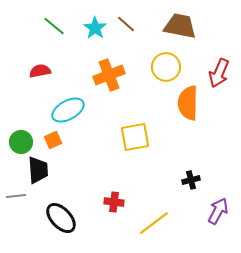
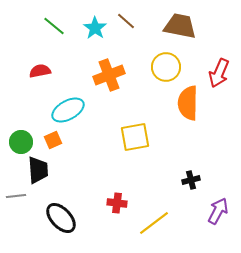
brown line: moved 3 px up
red cross: moved 3 px right, 1 px down
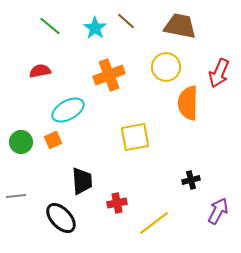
green line: moved 4 px left
black trapezoid: moved 44 px right, 11 px down
red cross: rotated 18 degrees counterclockwise
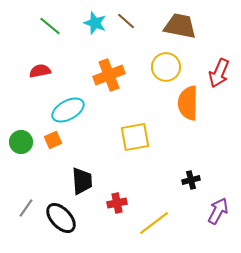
cyan star: moved 5 px up; rotated 15 degrees counterclockwise
gray line: moved 10 px right, 12 px down; rotated 48 degrees counterclockwise
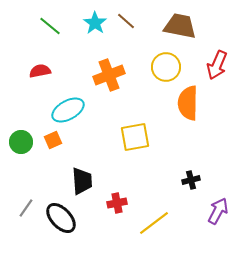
cyan star: rotated 15 degrees clockwise
red arrow: moved 2 px left, 8 px up
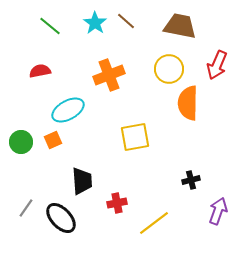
yellow circle: moved 3 px right, 2 px down
purple arrow: rotated 8 degrees counterclockwise
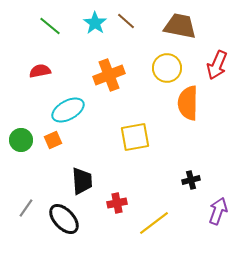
yellow circle: moved 2 px left, 1 px up
green circle: moved 2 px up
black ellipse: moved 3 px right, 1 px down
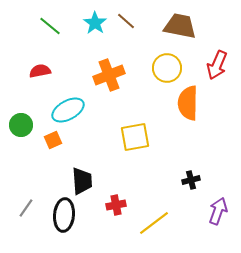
green circle: moved 15 px up
red cross: moved 1 px left, 2 px down
black ellipse: moved 4 px up; rotated 48 degrees clockwise
